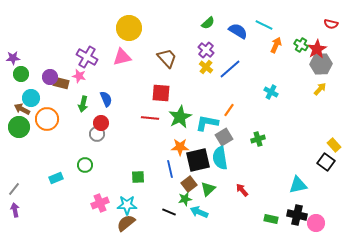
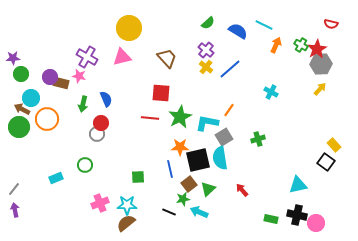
green star at (185, 199): moved 2 px left
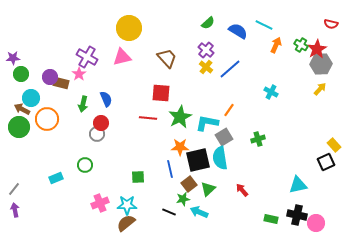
pink star at (79, 76): moved 2 px up; rotated 24 degrees clockwise
red line at (150, 118): moved 2 px left
black square at (326, 162): rotated 30 degrees clockwise
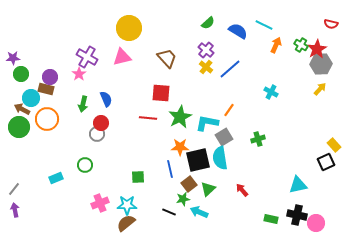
brown rectangle at (61, 83): moved 15 px left, 6 px down
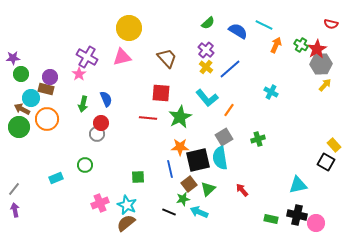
yellow arrow at (320, 89): moved 5 px right, 4 px up
cyan L-shape at (207, 123): moved 25 px up; rotated 140 degrees counterclockwise
black square at (326, 162): rotated 36 degrees counterclockwise
cyan star at (127, 205): rotated 24 degrees clockwise
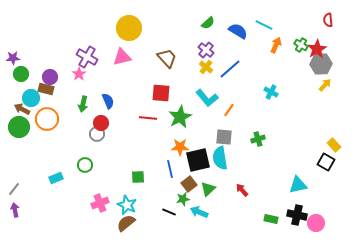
red semicircle at (331, 24): moved 3 px left, 4 px up; rotated 72 degrees clockwise
blue semicircle at (106, 99): moved 2 px right, 2 px down
gray square at (224, 137): rotated 36 degrees clockwise
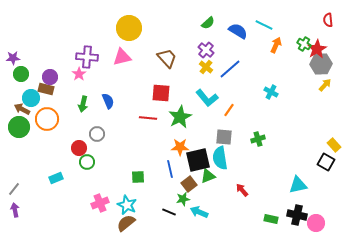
green cross at (301, 45): moved 3 px right, 1 px up
purple cross at (87, 57): rotated 25 degrees counterclockwise
red circle at (101, 123): moved 22 px left, 25 px down
green circle at (85, 165): moved 2 px right, 3 px up
green triangle at (208, 189): moved 13 px up; rotated 21 degrees clockwise
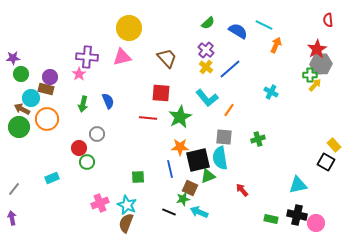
green cross at (304, 44): moved 6 px right, 31 px down; rotated 32 degrees counterclockwise
yellow arrow at (325, 85): moved 10 px left
cyan rectangle at (56, 178): moved 4 px left
brown square at (189, 184): moved 1 px right, 4 px down; rotated 28 degrees counterclockwise
purple arrow at (15, 210): moved 3 px left, 8 px down
brown semicircle at (126, 223): rotated 30 degrees counterclockwise
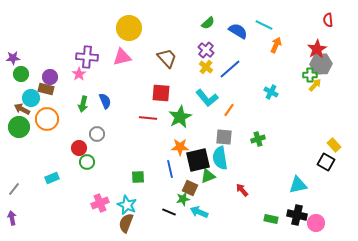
blue semicircle at (108, 101): moved 3 px left
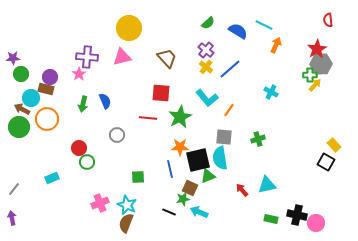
gray circle at (97, 134): moved 20 px right, 1 px down
cyan triangle at (298, 185): moved 31 px left
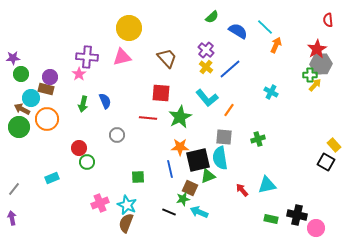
green semicircle at (208, 23): moved 4 px right, 6 px up
cyan line at (264, 25): moved 1 px right, 2 px down; rotated 18 degrees clockwise
pink circle at (316, 223): moved 5 px down
